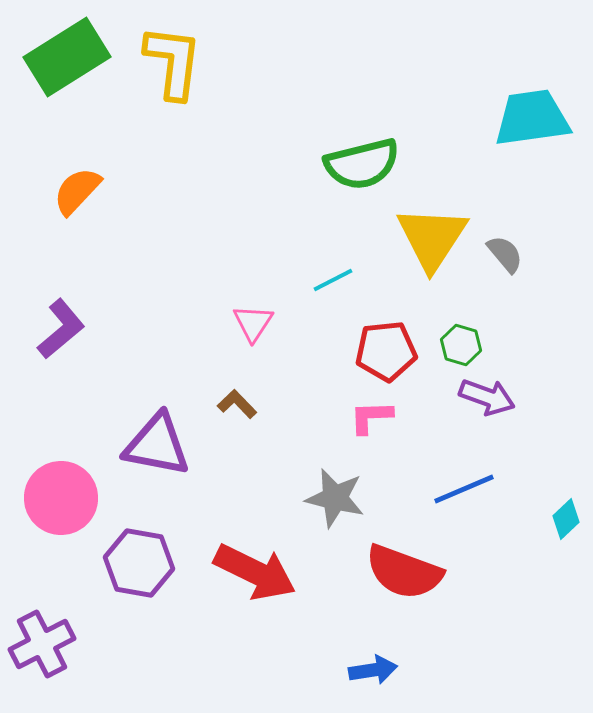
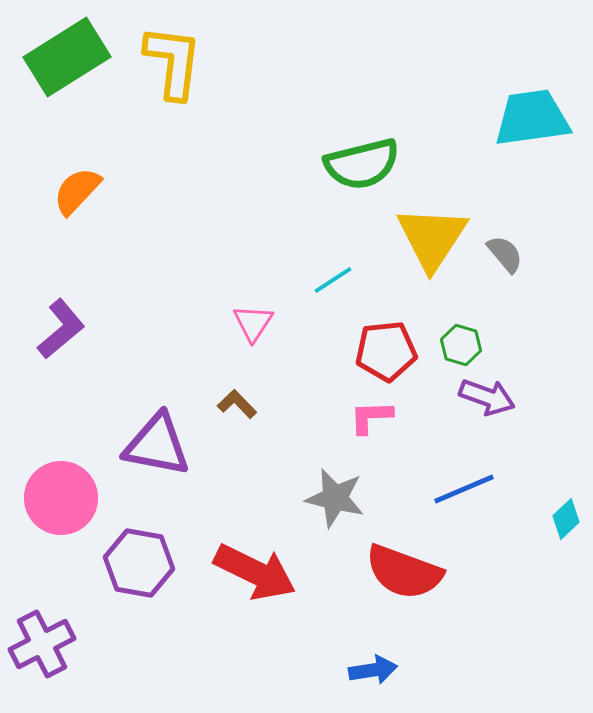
cyan line: rotated 6 degrees counterclockwise
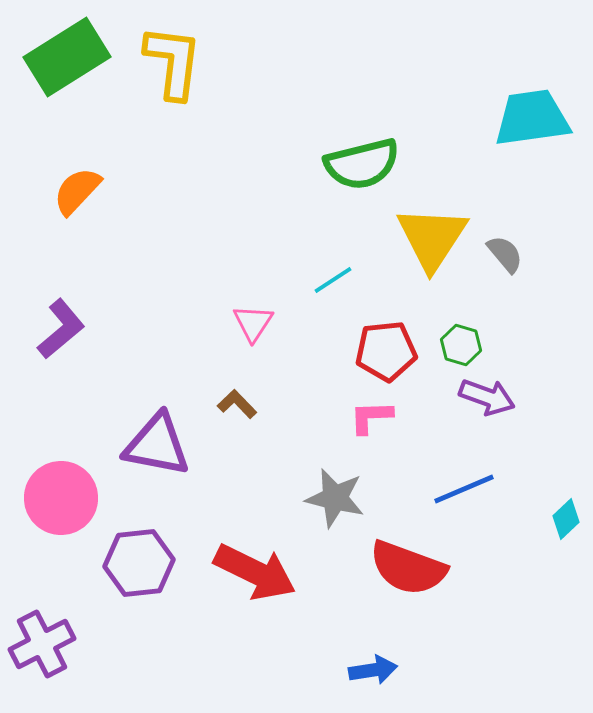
purple hexagon: rotated 16 degrees counterclockwise
red semicircle: moved 4 px right, 4 px up
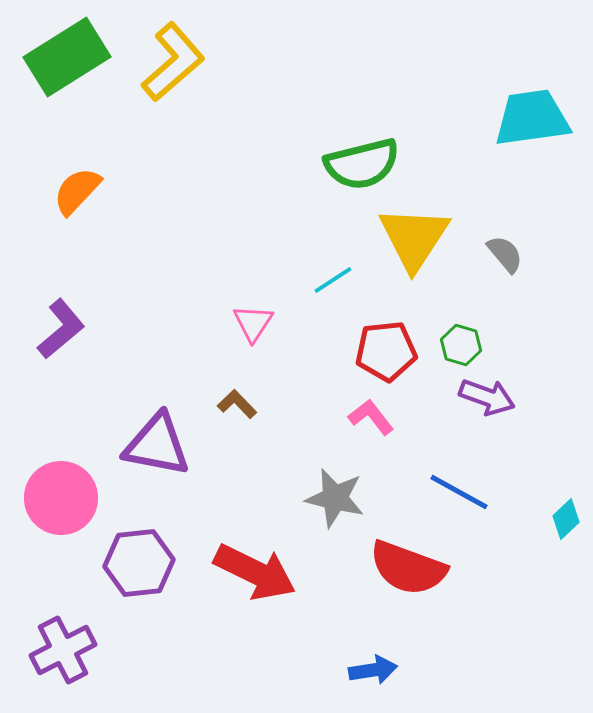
yellow L-shape: rotated 42 degrees clockwise
yellow triangle: moved 18 px left
pink L-shape: rotated 54 degrees clockwise
blue line: moved 5 px left, 3 px down; rotated 52 degrees clockwise
purple cross: moved 21 px right, 6 px down
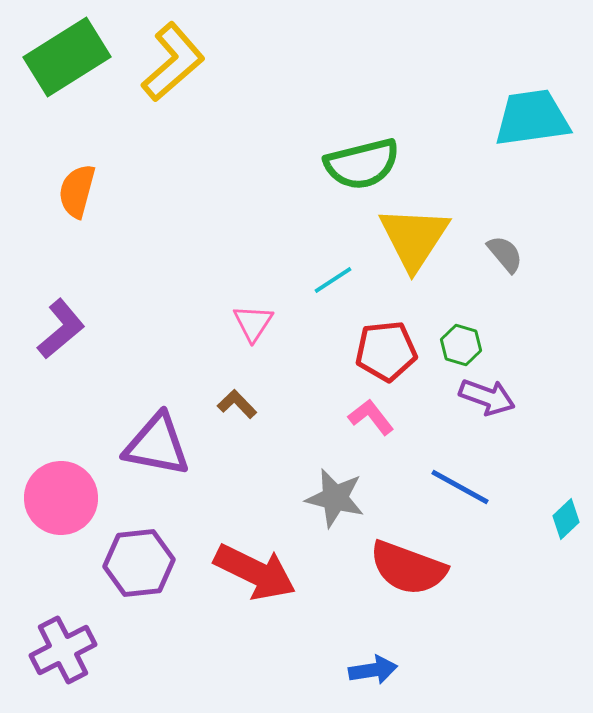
orange semicircle: rotated 28 degrees counterclockwise
blue line: moved 1 px right, 5 px up
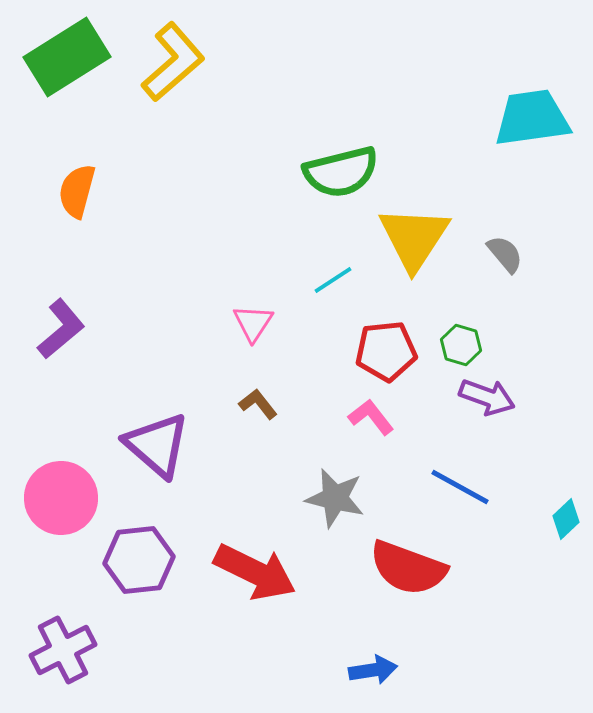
green semicircle: moved 21 px left, 8 px down
brown L-shape: moved 21 px right; rotated 6 degrees clockwise
purple triangle: rotated 30 degrees clockwise
purple hexagon: moved 3 px up
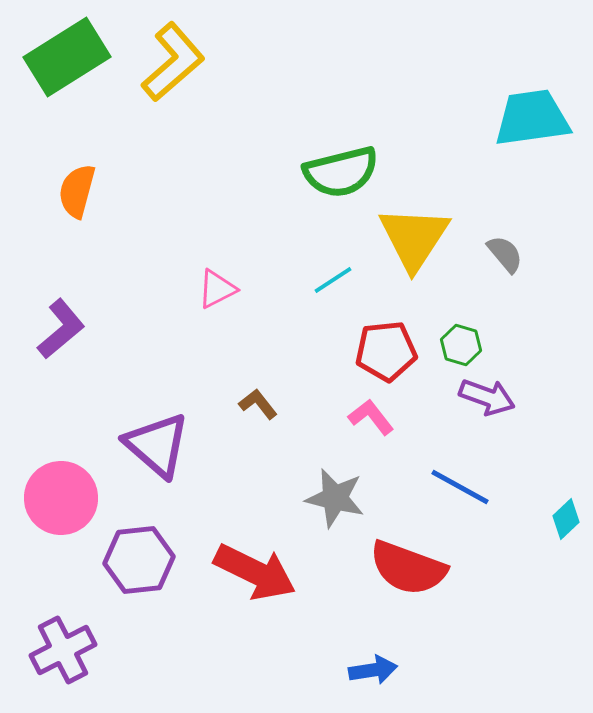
pink triangle: moved 36 px left, 34 px up; rotated 30 degrees clockwise
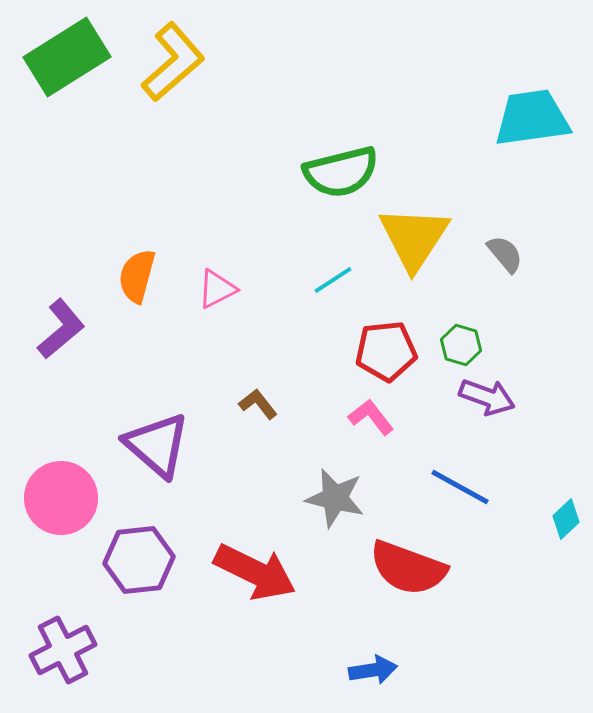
orange semicircle: moved 60 px right, 85 px down
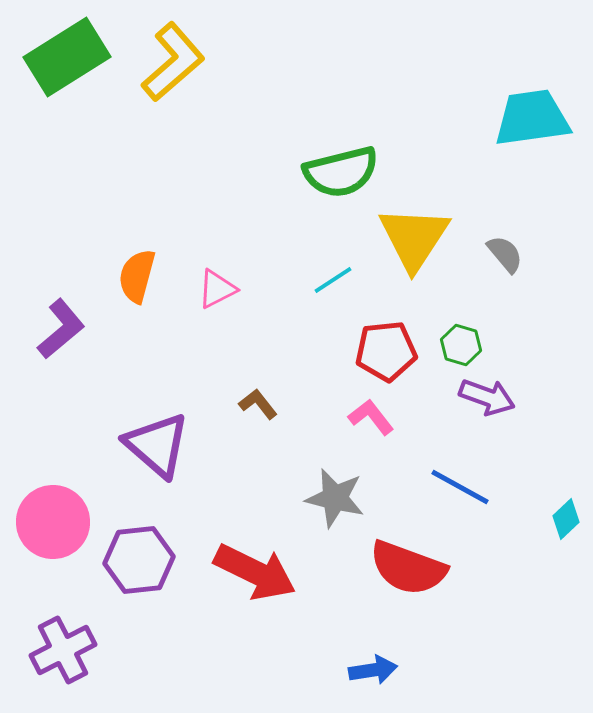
pink circle: moved 8 px left, 24 px down
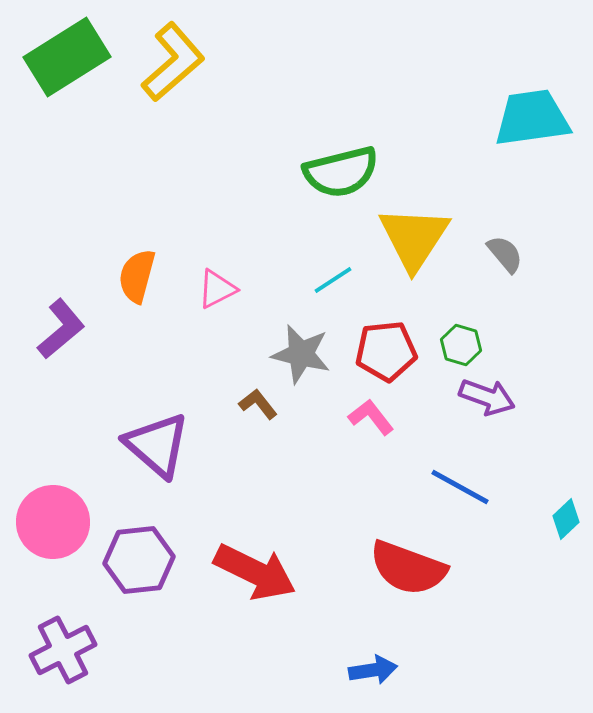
gray star: moved 34 px left, 144 px up
